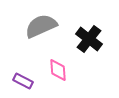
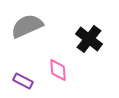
gray semicircle: moved 14 px left
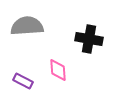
gray semicircle: rotated 20 degrees clockwise
black cross: rotated 28 degrees counterclockwise
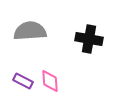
gray semicircle: moved 3 px right, 5 px down
pink diamond: moved 8 px left, 11 px down
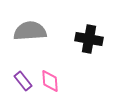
purple rectangle: rotated 24 degrees clockwise
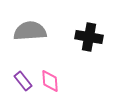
black cross: moved 2 px up
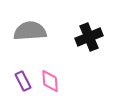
black cross: rotated 32 degrees counterclockwise
purple rectangle: rotated 12 degrees clockwise
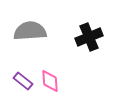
purple rectangle: rotated 24 degrees counterclockwise
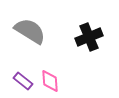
gray semicircle: rotated 36 degrees clockwise
